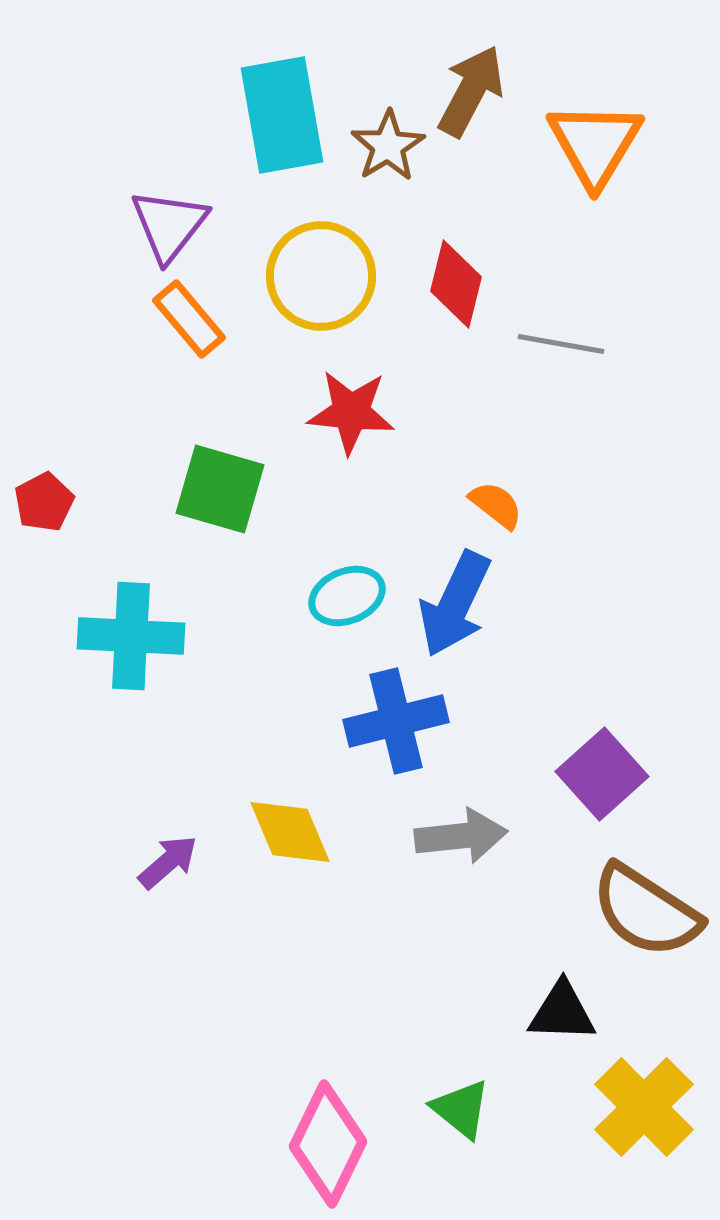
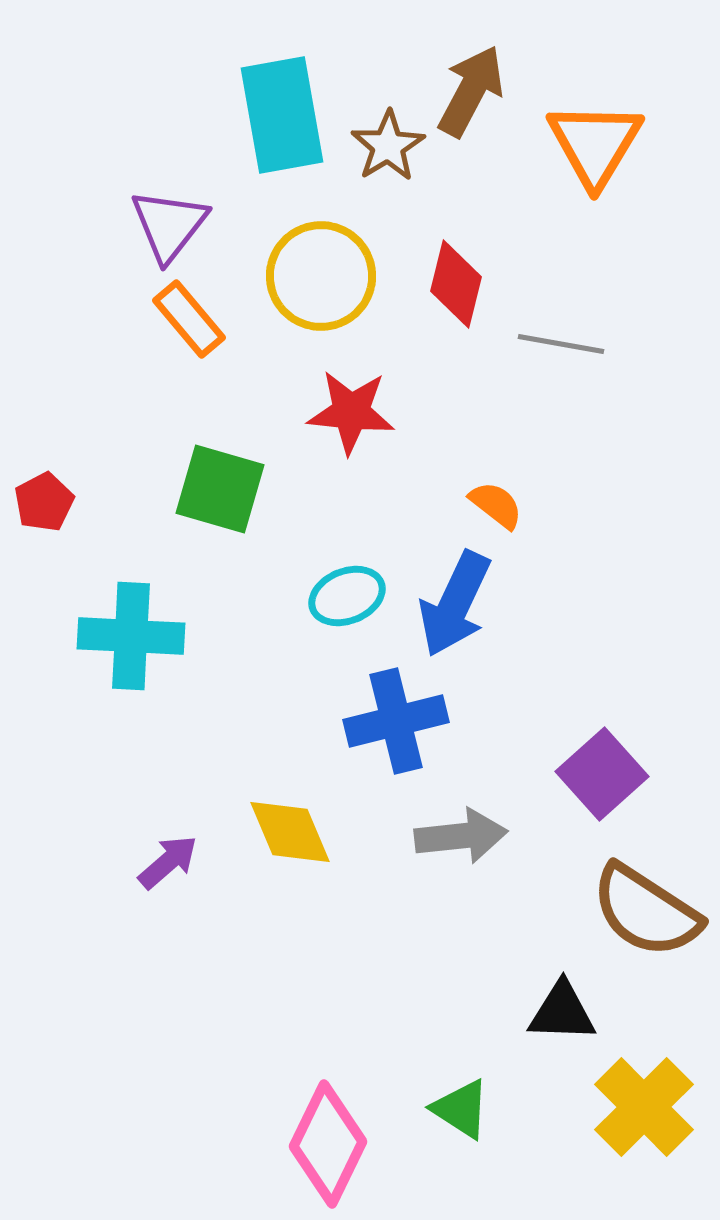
green triangle: rotated 6 degrees counterclockwise
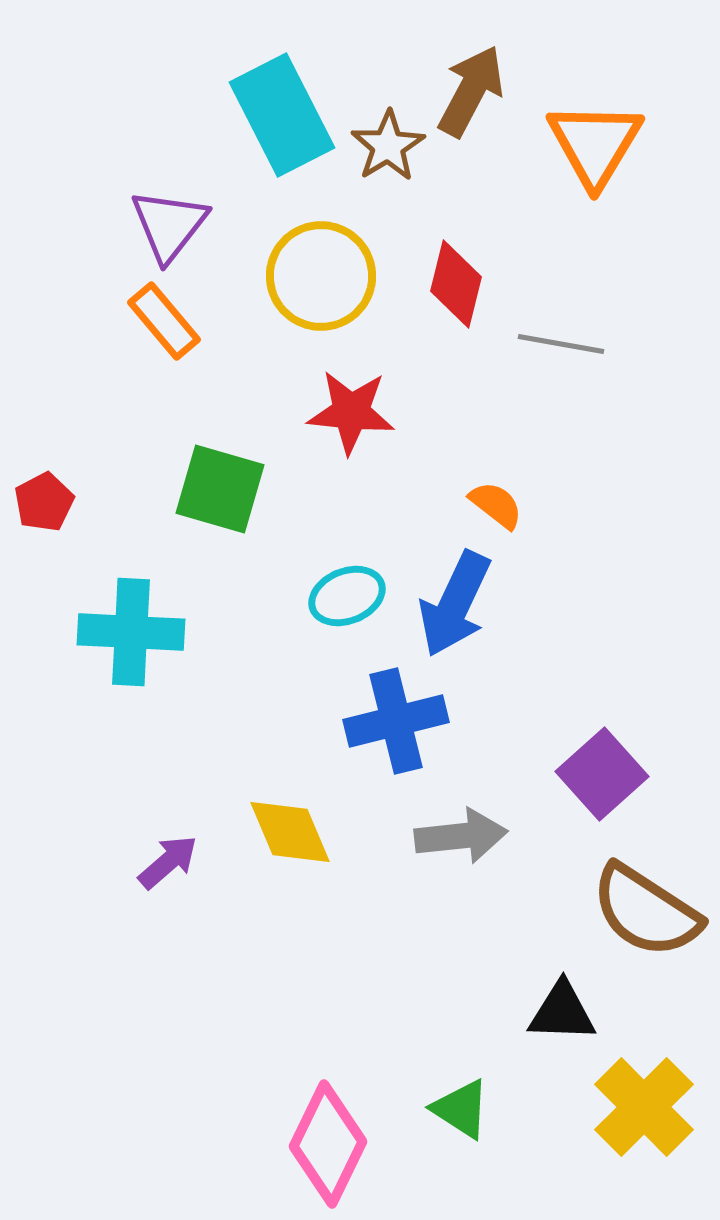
cyan rectangle: rotated 17 degrees counterclockwise
orange rectangle: moved 25 px left, 2 px down
cyan cross: moved 4 px up
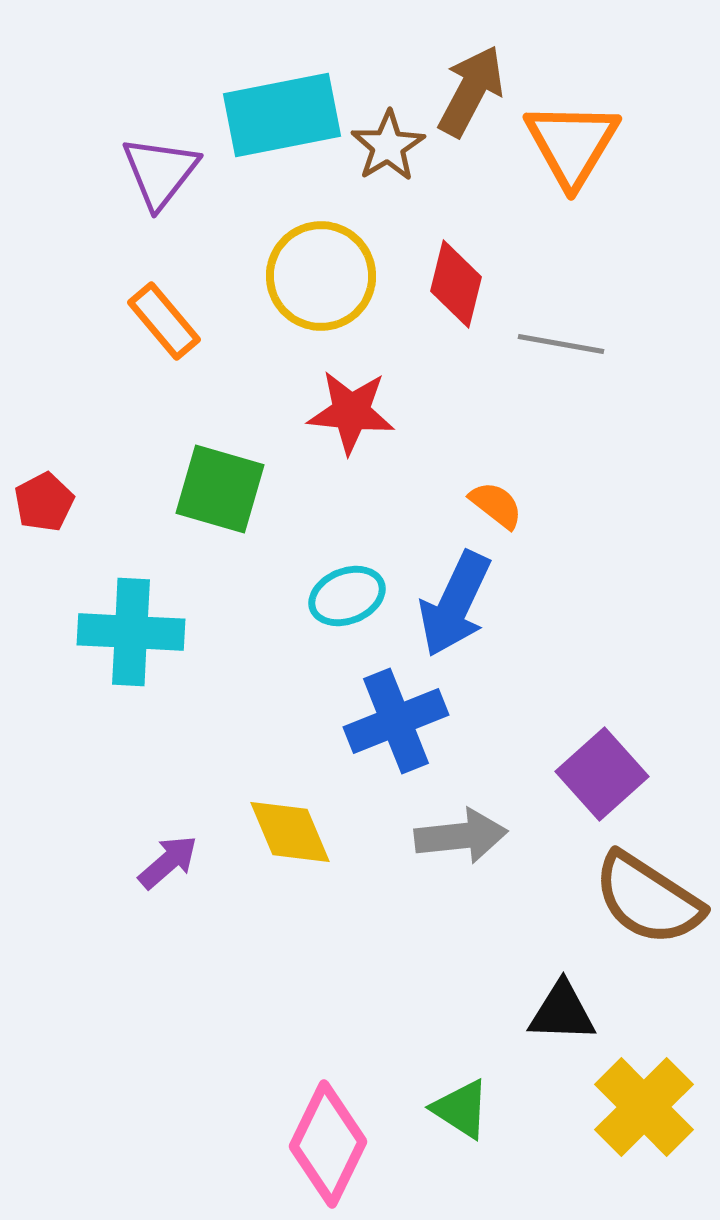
cyan rectangle: rotated 74 degrees counterclockwise
orange triangle: moved 23 px left
purple triangle: moved 9 px left, 53 px up
blue cross: rotated 8 degrees counterclockwise
brown semicircle: moved 2 px right, 12 px up
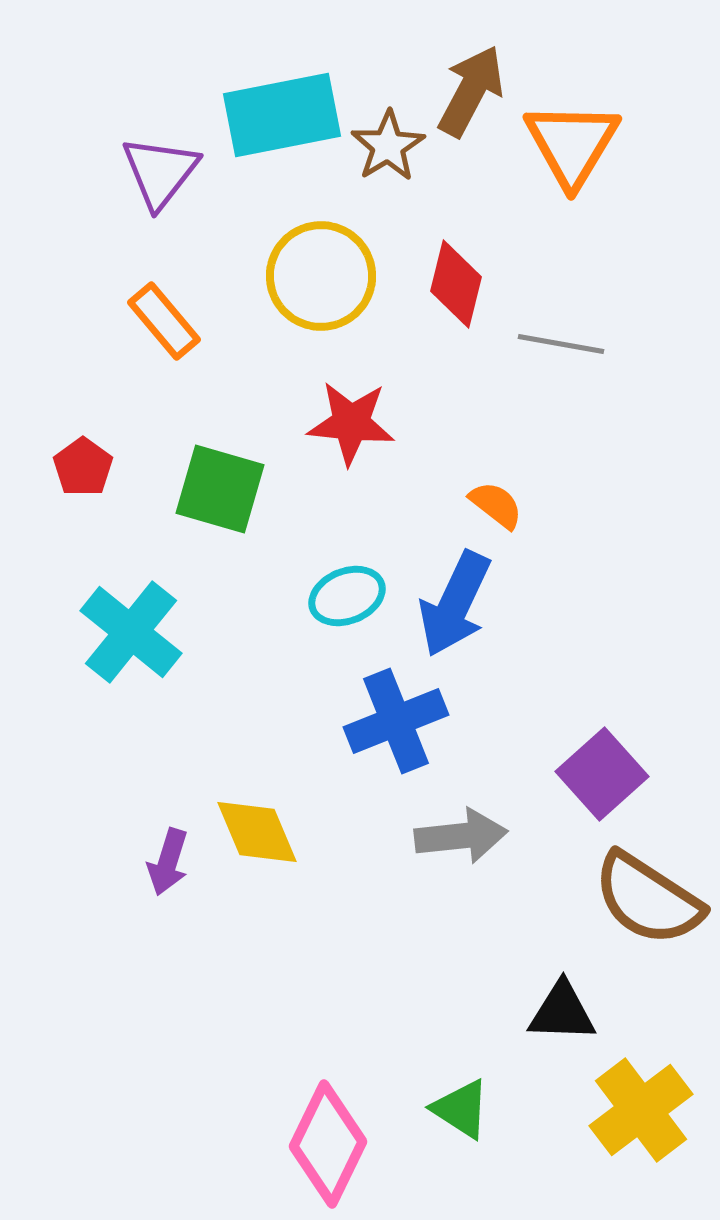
red star: moved 11 px down
red pentagon: moved 39 px right, 35 px up; rotated 8 degrees counterclockwise
cyan cross: rotated 36 degrees clockwise
yellow diamond: moved 33 px left
purple arrow: rotated 148 degrees clockwise
yellow cross: moved 3 px left, 3 px down; rotated 8 degrees clockwise
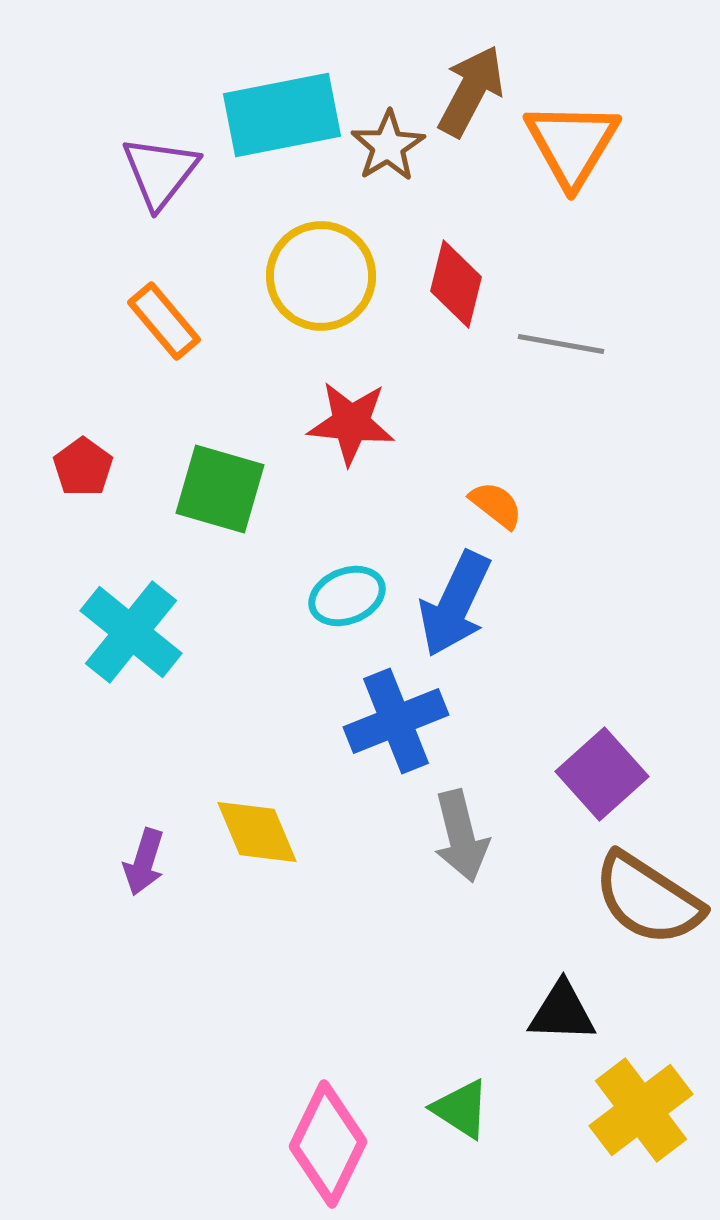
gray arrow: rotated 82 degrees clockwise
purple arrow: moved 24 px left
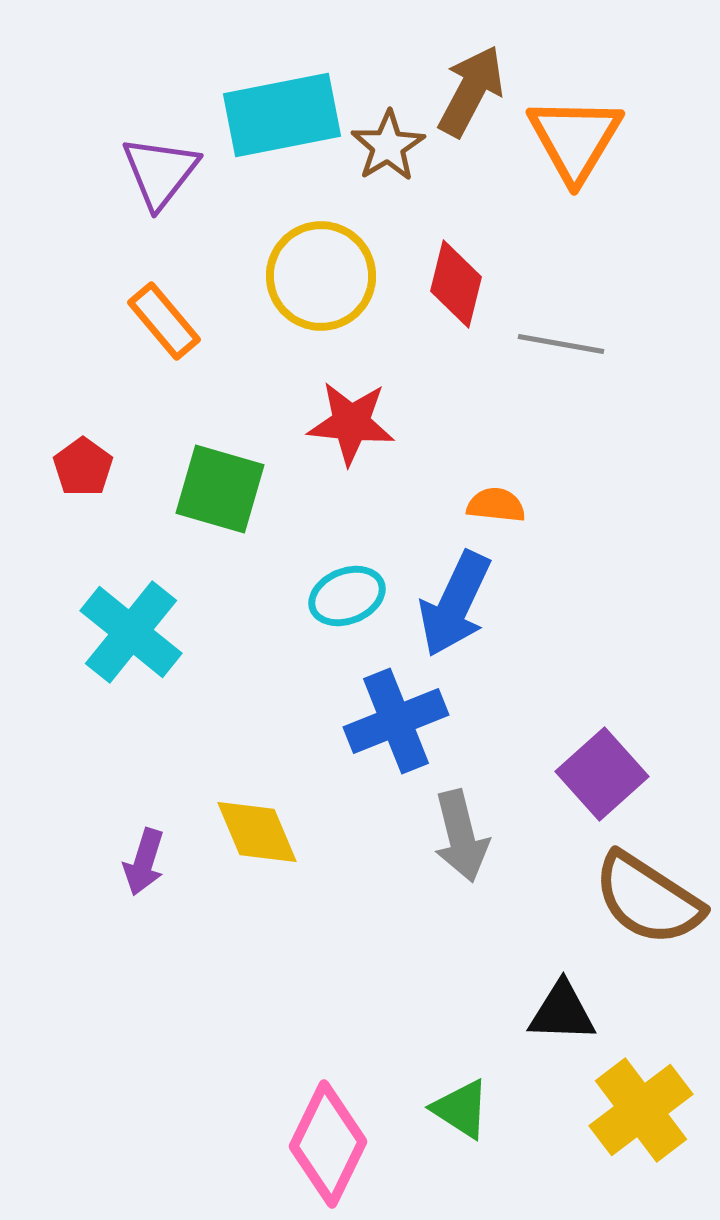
orange triangle: moved 3 px right, 5 px up
orange semicircle: rotated 32 degrees counterclockwise
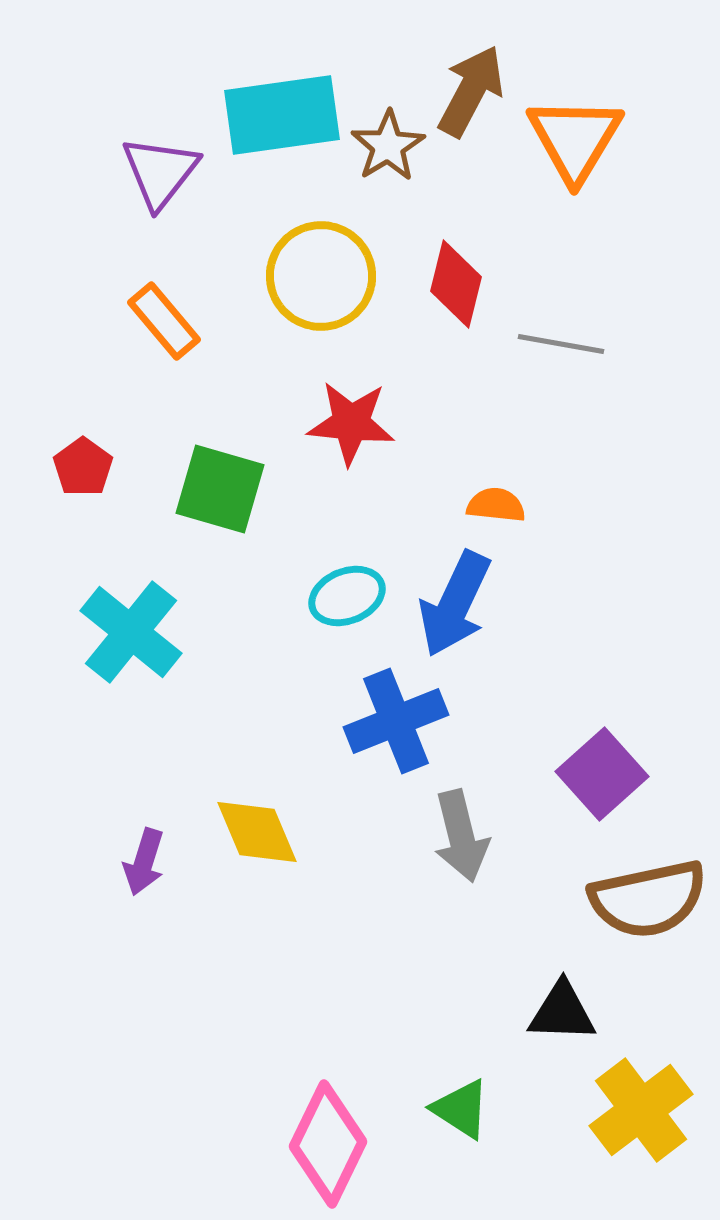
cyan rectangle: rotated 3 degrees clockwise
brown semicircle: rotated 45 degrees counterclockwise
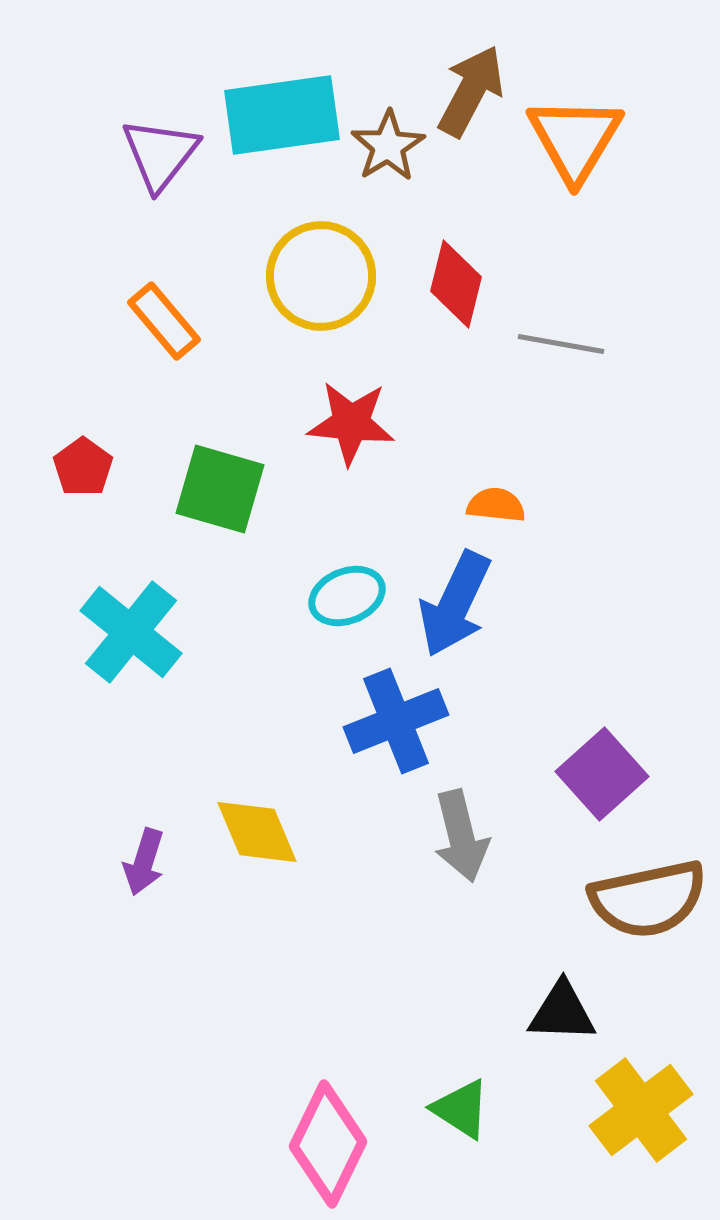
purple triangle: moved 18 px up
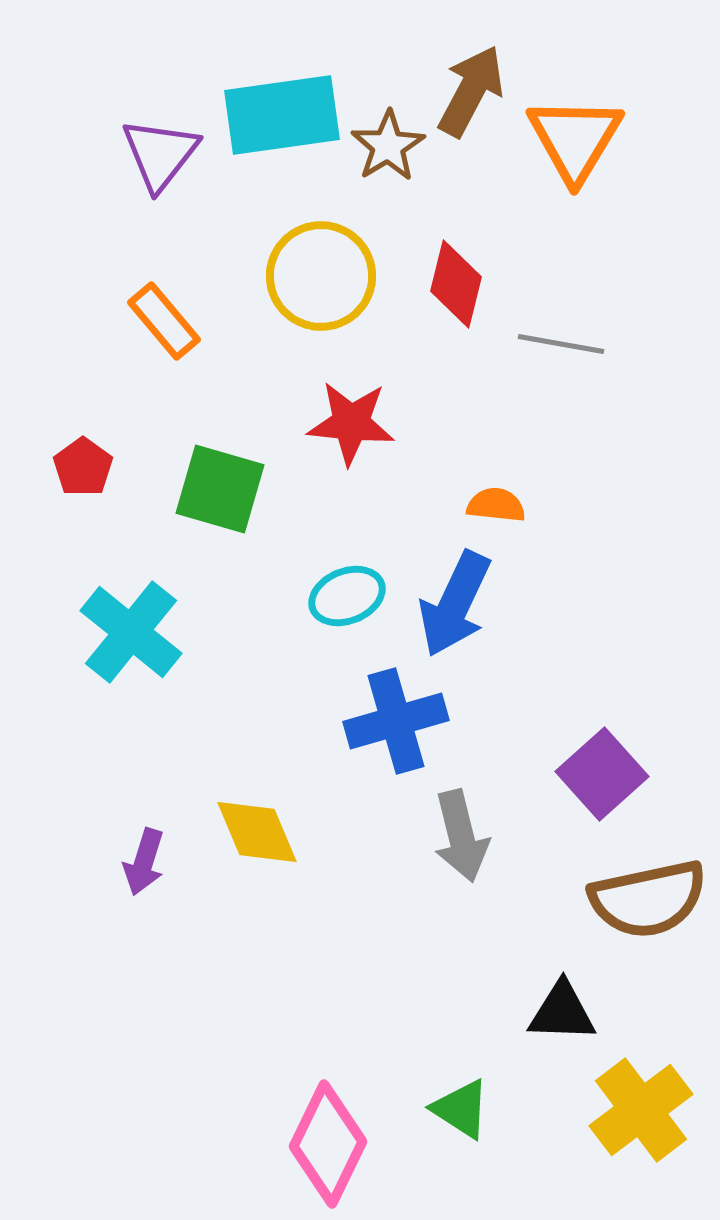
blue cross: rotated 6 degrees clockwise
